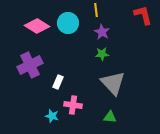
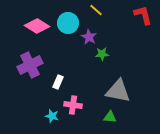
yellow line: rotated 40 degrees counterclockwise
purple star: moved 13 px left, 5 px down
gray triangle: moved 5 px right, 8 px down; rotated 36 degrees counterclockwise
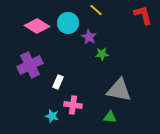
gray triangle: moved 1 px right, 1 px up
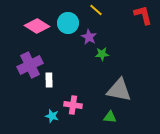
white rectangle: moved 9 px left, 2 px up; rotated 24 degrees counterclockwise
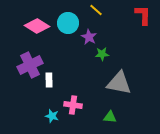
red L-shape: rotated 15 degrees clockwise
gray triangle: moved 7 px up
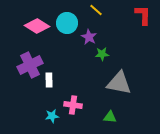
cyan circle: moved 1 px left
cyan star: rotated 24 degrees counterclockwise
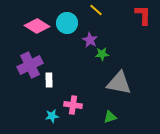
purple star: moved 1 px right, 3 px down
green triangle: rotated 24 degrees counterclockwise
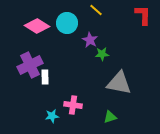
white rectangle: moved 4 px left, 3 px up
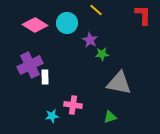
pink diamond: moved 2 px left, 1 px up
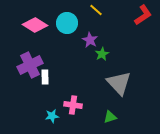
red L-shape: rotated 55 degrees clockwise
green star: rotated 24 degrees counterclockwise
gray triangle: rotated 36 degrees clockwise
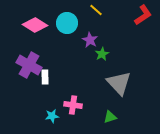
purple cross: moved 1 px left; rotated 35 degrees counterclockwise
